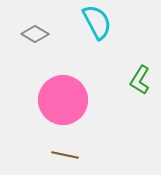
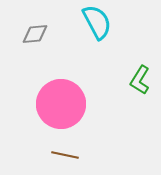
gray diamond: rotated 36 degrees counterclockwise
pink circle: moved 2 px left, 4 px down
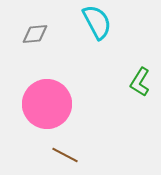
green L-shape: moved 2 px down
pink circle: moved 14 px left
brown line: rotated 16 degrees clockwise
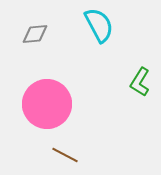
cyan semicircle: moved 2 px right, 3 px down
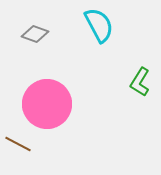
gray diamond: rotated 24 degrees clockwise
brown line: moved 47 px left, 11 px up
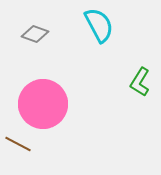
pink circle: moved 4 px left
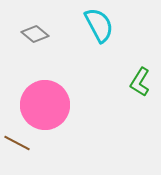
gray diamond: rotated 20 degrees clockwise
pink circle: moved 2 px right, 1 px down
brown line: moved 1 px left, 1 px up
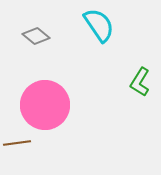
cyan semicircle: rotated 6 degrees counterclockwise
gray diamond: moved 1 px right, 2 px down
brown line: rotated 36 degrees counterclockwise
